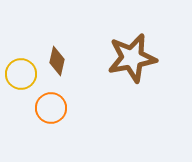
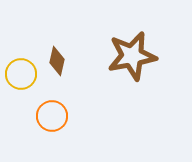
brown star: moved 2 px up
orange circle: moved 1 px right, 8 px down
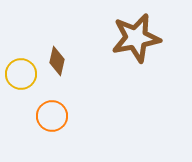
brown star: moved 4 px right, 18 px up
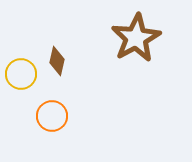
brown star: rotated 18 degrees counterclockwise
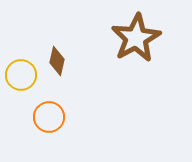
yellow circle: moved 1 px down
orange circle: moved 3 px left, 1 px down
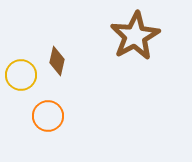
brown star: moved 1 px left, 2 px up
orange circle: moved 1 px left, 1 px up
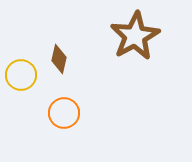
brown diamond: moved 2 px right, 2 px up
orange circle: moved 16 px right, 3 px up
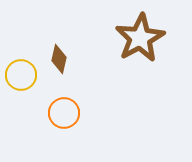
brown star: moved 5 px right, 2 px down
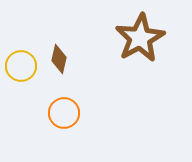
yellow circle: moved 9 px up
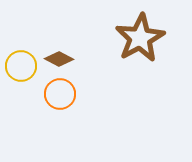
brown diamond: rotated 76 degrees counterclockwise
orange circle: moved 4 px left, 19 px up
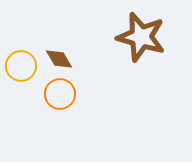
brown star: moved 1 px right, 1 px up; rotated 27 degrees counterclockwise
brown diamond: rotated 32 degrees clockwise
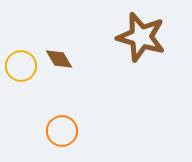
orange circle: moved 2 px right, 37 px down
